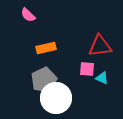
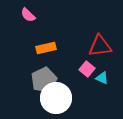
pink square: rotated 35 degrees clockwise
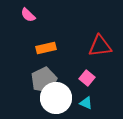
pink square: moved 9 px down
cyan triangle: moved 16 px left, 25 px down
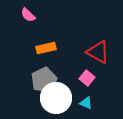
red triangle: moved 2 px left, 6 px down; rotated 35 degrees clockwise
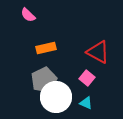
white circle: moved 1 px up
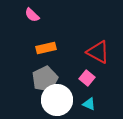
pink semicircle: moved 4 px right
gray pentagon: moved 1 px right, 1 px up
white circle: moved 1 px right, 3 px down
cyan triangle: moved 3 px right, 1 px down
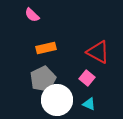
gray pentagon: moved 2 px left
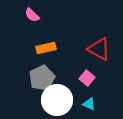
red triangle: moved 1 px right, 3 px up
gray pentagon: moved 1 px left, 1 px up
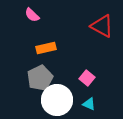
red triangle: moved 3 px right, 23 px up
gray pentagon: moved 2 px left
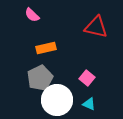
red triangle: moved 6 px left, 1 px down; rotated 15 degrees counterclockwise
